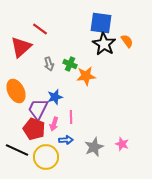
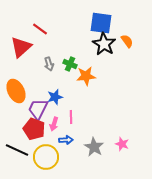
gray star: rotated 18 degrees counterclockwise
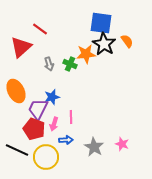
orange star: moved 22 px up
blue star: moved 3 px left
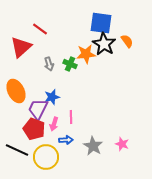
gray star: moved 1 px left, 1 px up
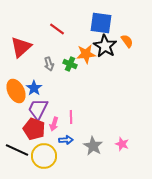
red line: moved 17 px right
black star: moved 1 px right, 2 px down
blue star: moved 18 px left, 9 px up; rotated 21 degrees counterclockwise
yellow circle: moved 2 px left, 1 px up
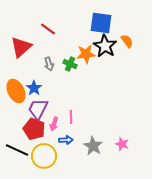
red line: moved 9 px left
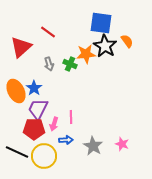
red line: moved 3 px down
red pentagon: rotated 20 degrees counterclockwise
black line: moved 2 px down
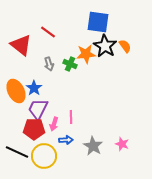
blue square: moved 3 px left, 1 px up
orange semicircle: moved 2 px left, 5 px down
red triangle: moved 2 px up; rotated 40 degrees counterclockwise
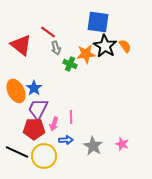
gray arrow: moved 7 px right, 16 px up
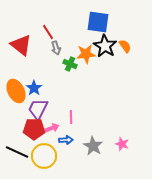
red line: rotated 21 degrees clockwise
pink arrow: moved 2 px left, 4 px down; rotated 128 degrees counterclockwise
